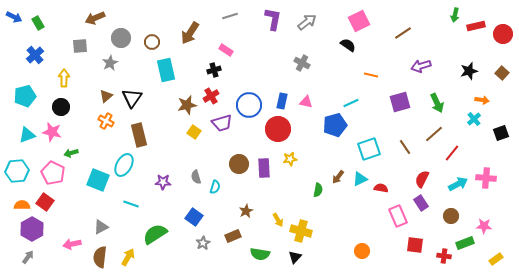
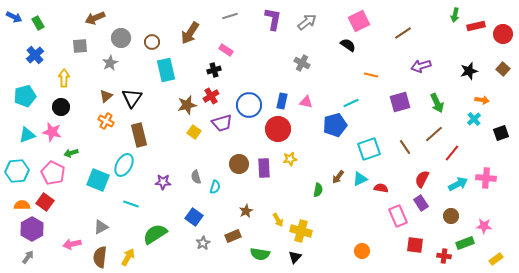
brown square at (502, 73): moved 1 px right, 4 px up
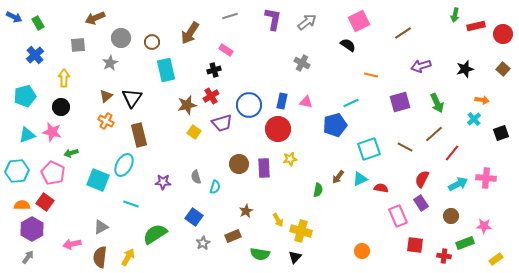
gray square at (80, 46): moved 2 px left, 1 px up
black star at (469, 71): moved 4 px left, 2 px up
brown line at (405, 147): rotated 28 degrees counterclockwise
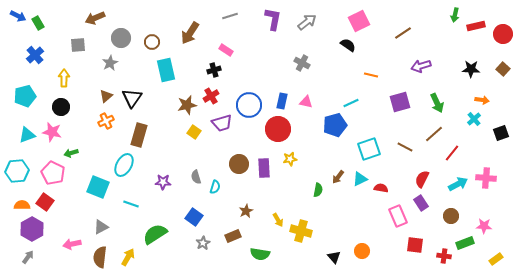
blue arrow at (14, 17): moved 4 px right, 1 px up
black star at (465, 69): moved 6 px right; rotated 18 degrees clockwise
orange cross at (106, 121): rotated 35 degrees clockwise
brown rectangle at (139, 135): rotated 30 degrees clockwise
cyan square at (98, 180): moved 7 px down
black triangle at (295, 257): moved 39 px right; rotated 24 degrees counterclockwise
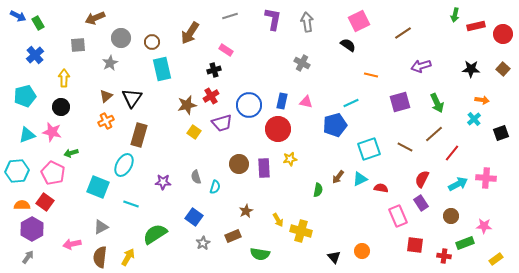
gray arrow at (307, 22): rotated 60 degrees counterclockwise
cyan rectangle at (166, 70): moved 4 px left, 1 px up
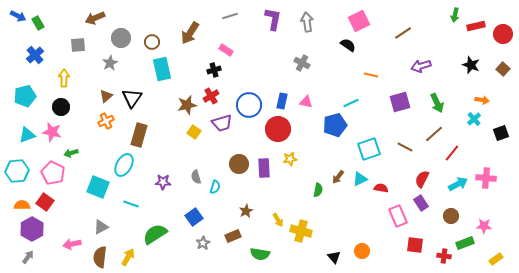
black star at (471, 69): moved 4 px up; rotated 18 degrees clockwise
blue square at (194, 217): rotated 18 degrees clockwise
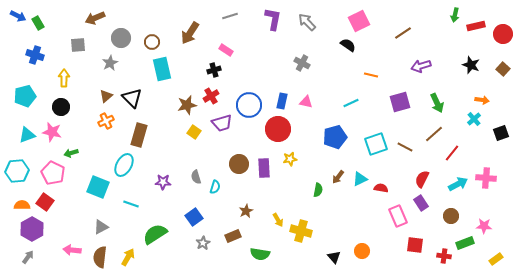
gray arrow at (307, 22): rotated 36 degrees counterclockwise
blue cross at (35, 55): rotated 30 degrees counterclockwise
black triangle at (132, 98): rotated 20 degrees counterclockwise
blue pentagon at (335, 125): moved 12 px down
cyan square at (369, 149): moved 7 px right, 5 px up
pink arrow at (72, 244): moved 6 px down; rotated 18 degrees clockwise
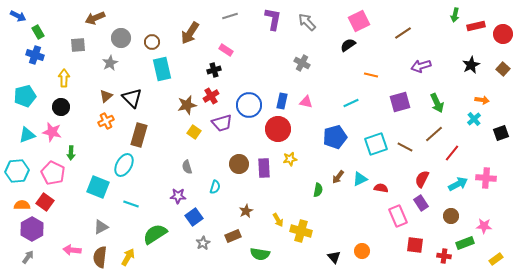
green rectangle at (38, 23): moved 9 px down
black semicircle at (348, 45): rotated 70 degrees counterclockwise
black star at (471, 65): rotated 24 degrees clockwise
green arrow at (71, 153): rotated 72 degrees counterclockwise
gray semicircle at (196, 177): moved 9 px left, 10 px up
purple star at (163, 182): moved 15 px right, 14 px down
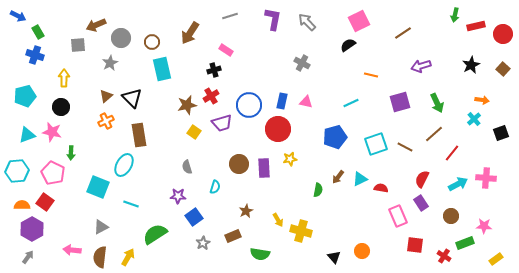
brown arrow at (95, 18): moved 1 px right, 7 px down
brown rectangle at (139, 135): rotated 25 degrees counterclockwise
red cross at (444, 256): rotated 24 degrees clockwise
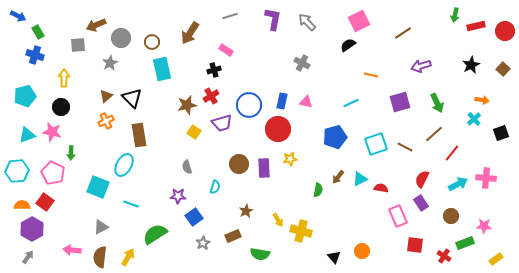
red circle at (503, 34): moved 2 px right, 3 px up
